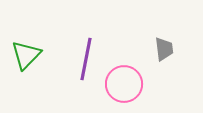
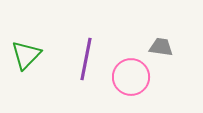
gray trapezoid: moved 3 px left, 2 px up; rotated 75 degrees counterclockwise
pink circle: moved 7 px right, 7 px up
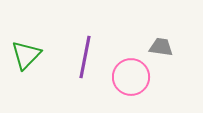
purple line: moved 1 px left, 2 px up
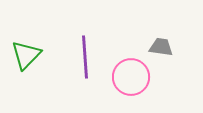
purple line: rotated 15 degrees counterclockwise
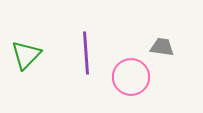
gray trapezoid: moved 1 px right
purple line: moved 1 px right, 4 px up
